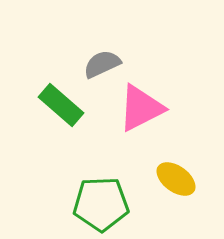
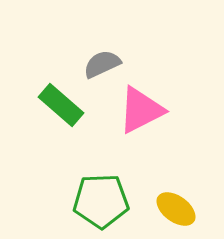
pink triangle: moved 2 px down
yellow ellipse: moved 30 px down
green pentagon: moved 3 px up
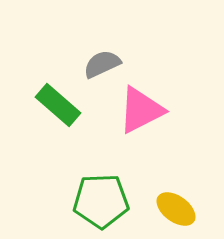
green rectangle: moved 3 px left
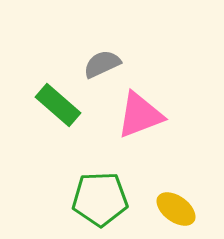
pink triangle: moved 1 px left, 5 px down; rotated 6 degrees clockwise
green pentagon: moved 1 px left, 2 px up
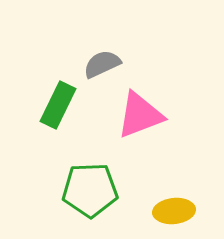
green rectangle: rotated 75 degrees clockwise
green pentagon: moved 10 px left, 9 px up
yellow ellipse: moved 2 px left, 2 px down; rotated 42 degrees counterclockwise
